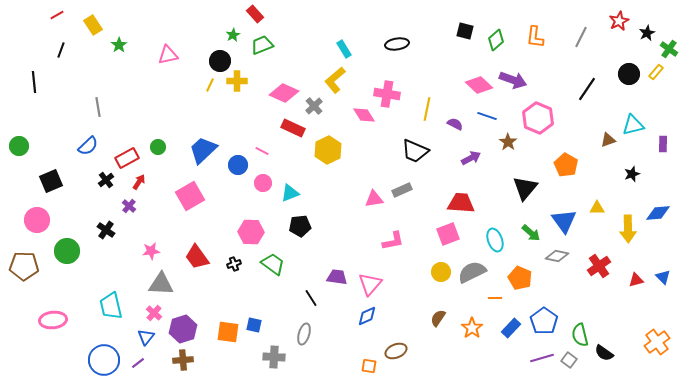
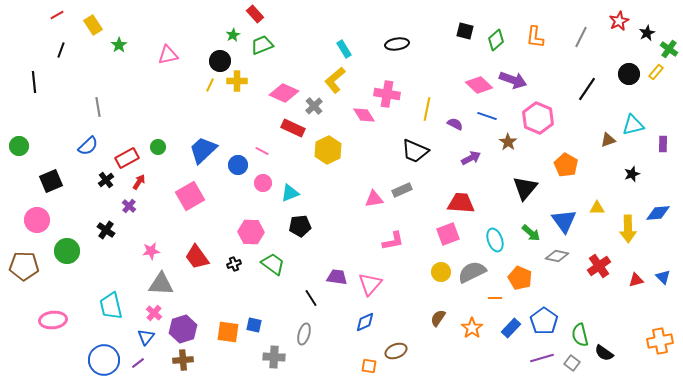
blue diamond at (367, 316): moved 2 px left, 6 px down
orange cross at (657, 342): moved 3 px right, 1 px up; rotated 25 degrees clockwise
gray square at (569, 360): moved 3 px right, 3 px down
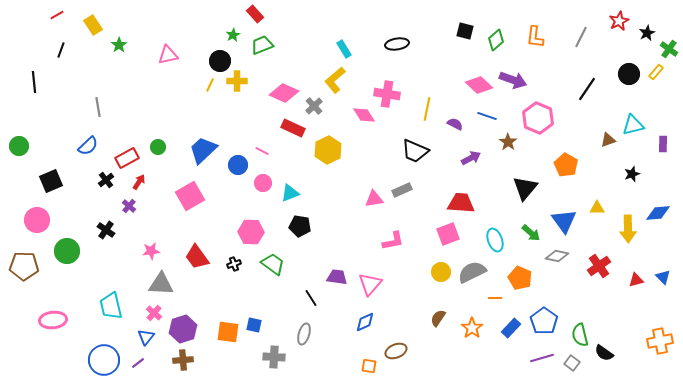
black pentagon at (300, 226): rotated 15 degrees clockwise
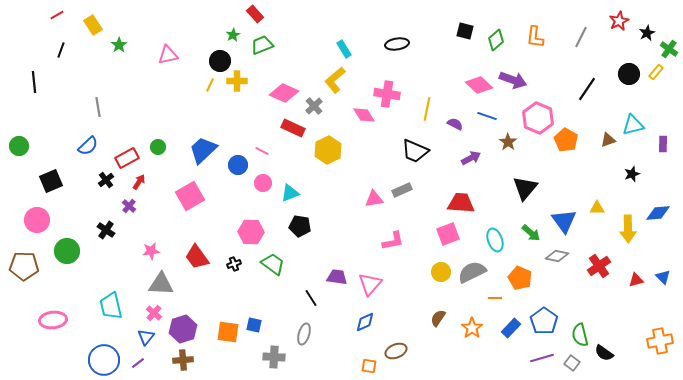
orange pentagon at (566, 165): moved 25 px up
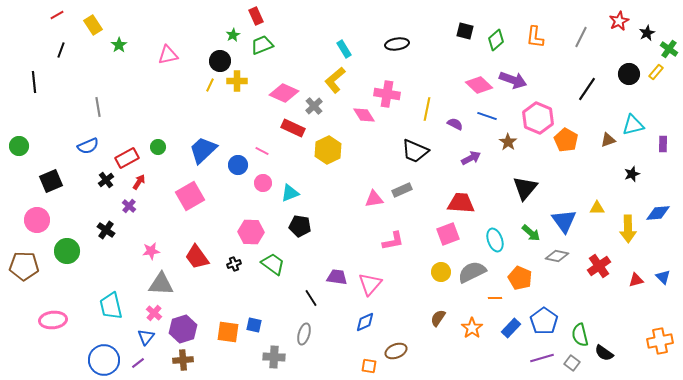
red rectangle at (255, 14): moved 1 px right, 2 px down; rotated 18 degrees clockwise
blue semicircle at (88, 146): rotated 20 degrees clockwise
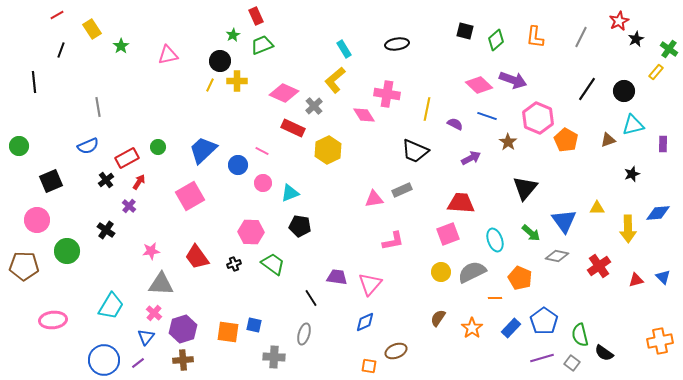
yellow rectangle at (93, 25): moved 1 px left, 4 px down
black star at (647, 33): moved 11 px left, 6 px down
green star at (119, 45): moved 2 px right, 1 px down
black circle at (629, 74): moved 5 px left, 17 px down
cyan trapezoid at (111, 306): rotated 136 degrees counterclockwise
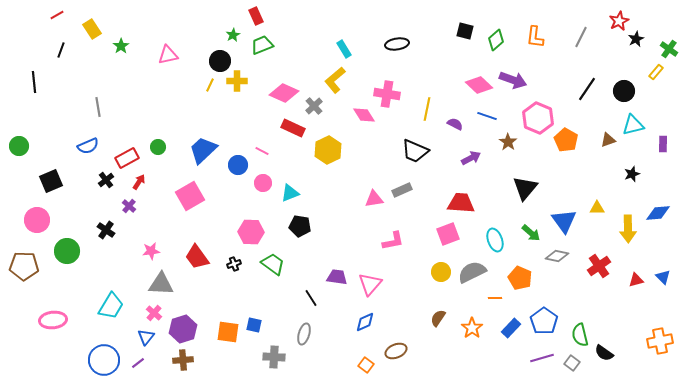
orange square at (369, 366): moved 3 px left, 1 px up; rotated 28 degrees clockwise
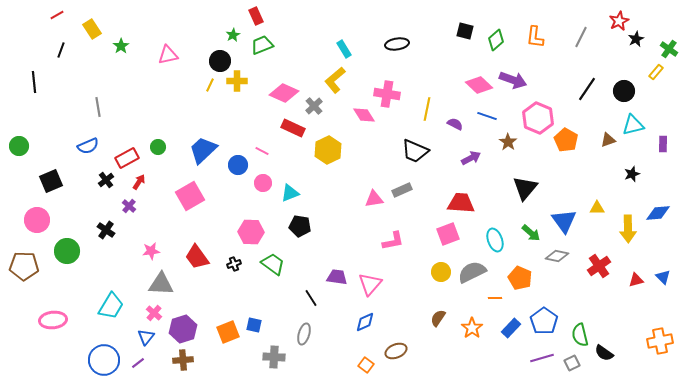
orange square at (228, 332): rotated 30 degrees counterclockwise
gray square at (572, 363): rotated 28 degrees clockwise
